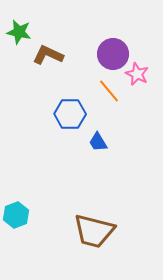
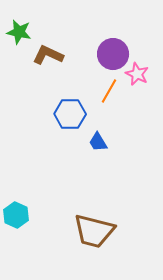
orange line: rotated 70 degrees clockwise
cyan hexagon: rotated 15 degrees counterclockwise
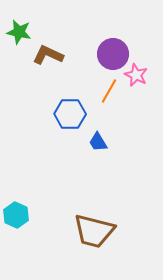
pink star: moved 1 px left, 1 px down
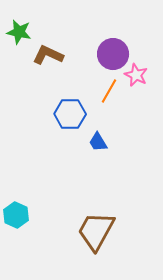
brown trapezoid: moved 2 px right; rotated 105 degrees clockwise
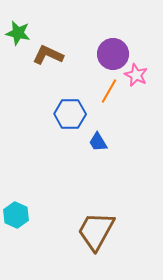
green star: moved 1 px left, 1 px down
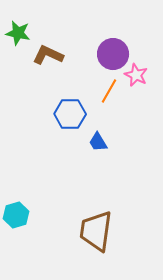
cyan hexagon: rotated 20 degrees clockwise
brown trapezoid: rotated 21 degrees counterclockwise
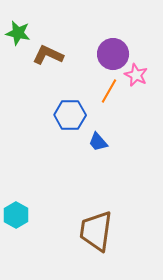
blue hexagon: moved 1 px down
blue trapezoid: rotated 10 degrees counterclockwise
cyan hexagon: rotated 15 degrees counterclockwise
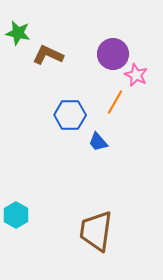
orange line: moved 6 px right, 11 px down
